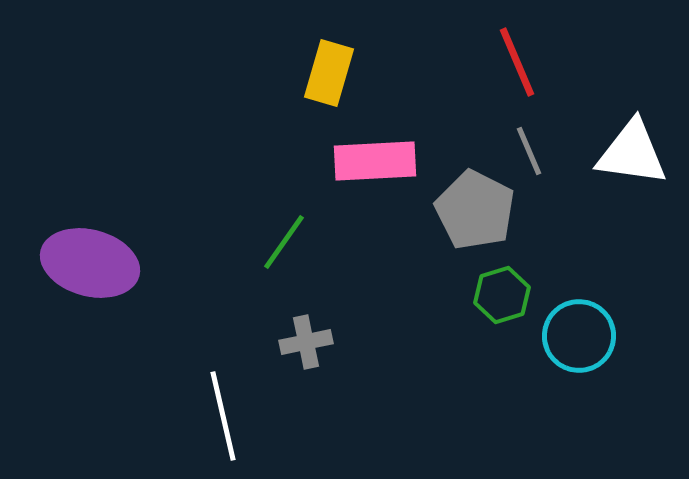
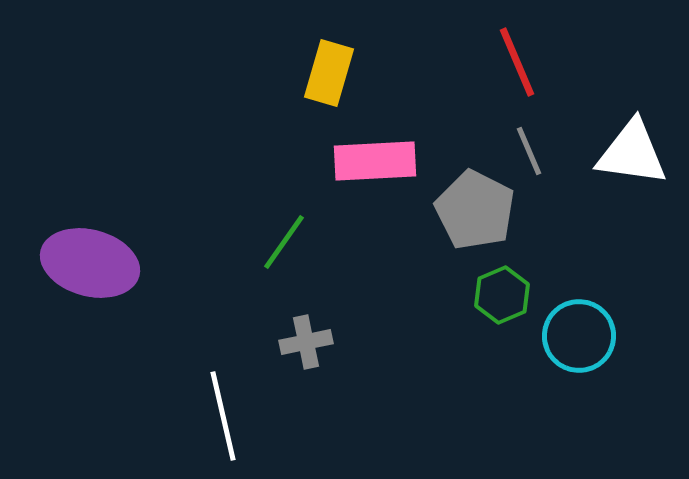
green hexagon: rotated 6 degrees counterclockwise
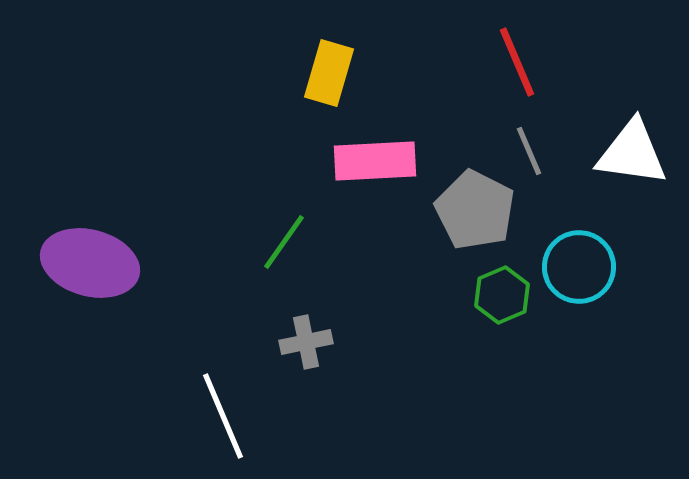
cyan circle: moved 69 px up
white line: rotated 10 degrees counterclockwise
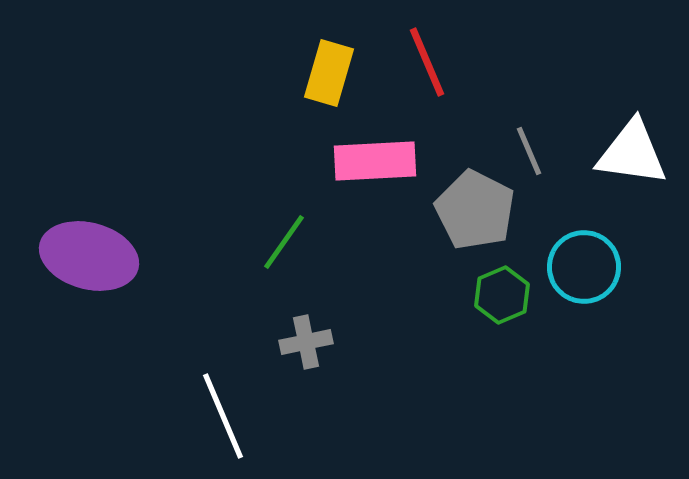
red line: moved 90 px left
purple ellipse: moved 1 px left, 7 px up
cyan circle: moved 5 px right
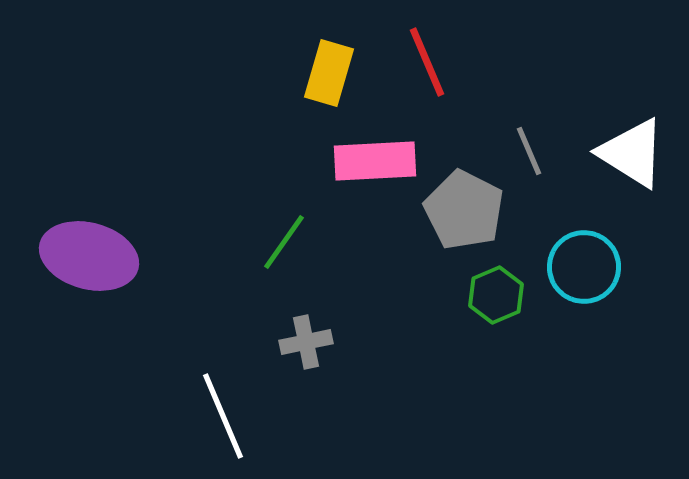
white triangle: rotated 24 degrees clockwise
gray pentagon: moved 11 px left
green hexagon: moved 6 px left
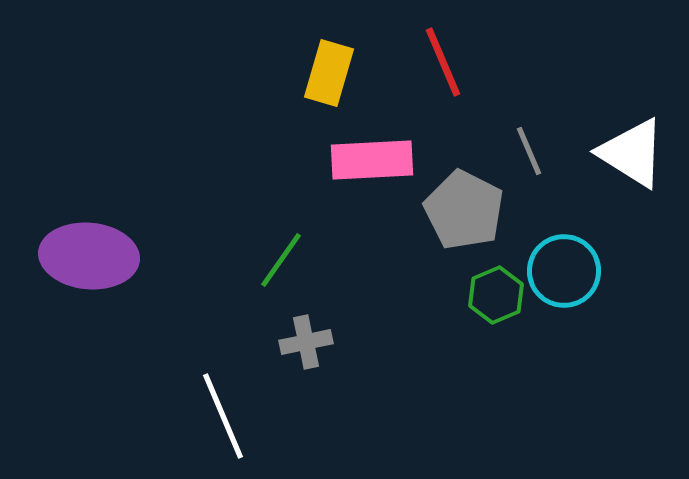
red line: moved 16 px right
pink rectangle: moved 3 px left, 1 px up
green line: moved 3 px left, 18 px down
purple ellipse: rotated 10 degrees counterclockwise
cyan circle: moved 20 px left, 4 px down
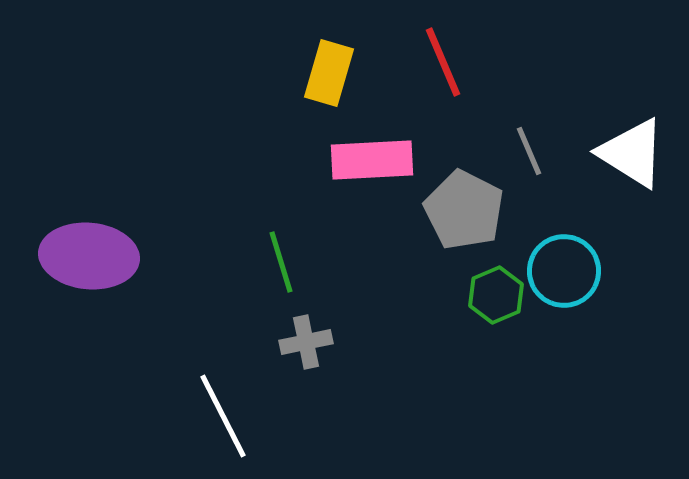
green line: moved 2 px down; rotated 52 degrees counterclockwise
white line: rotated 4 degrees counterclockwise
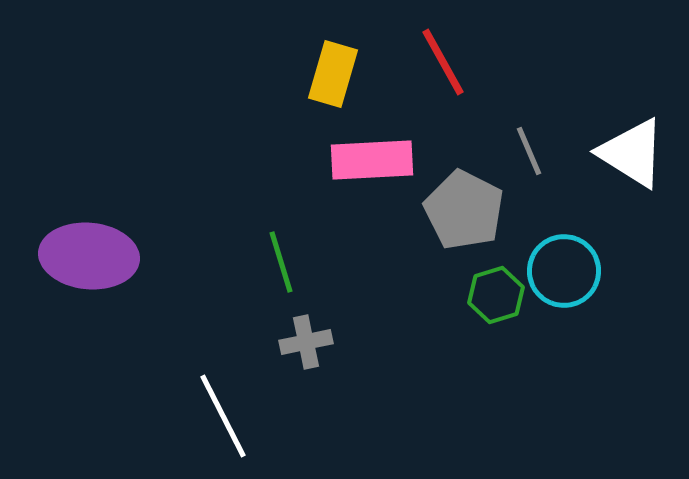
red line: rotated 6 degrees counterclockwise
yellow rectangle: moved 4 px right, 1 px down
green hexagon: rotated 6 degrees clockwise
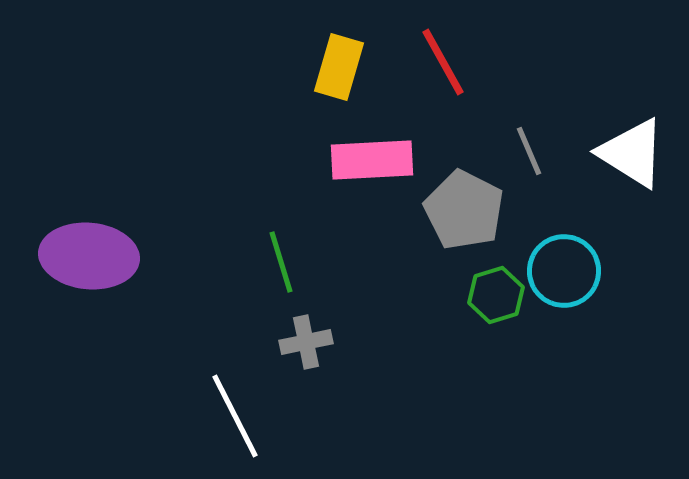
yellow rectangle: moved 6 px right, 7 px up
white line: moved 12 px right
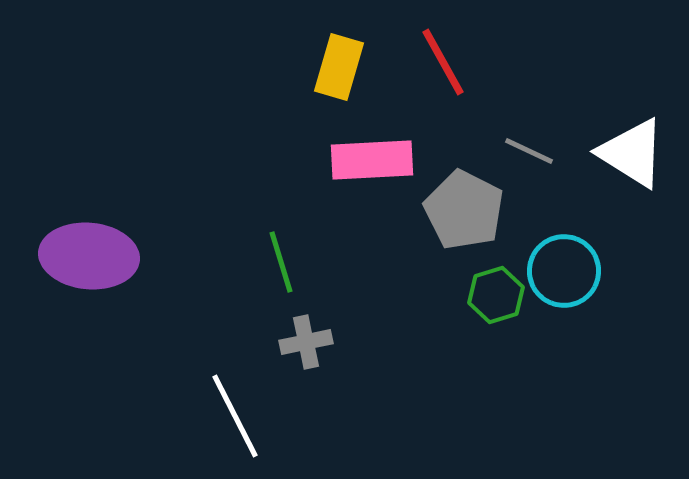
gray line: rotated 42 degrees counterclockwise
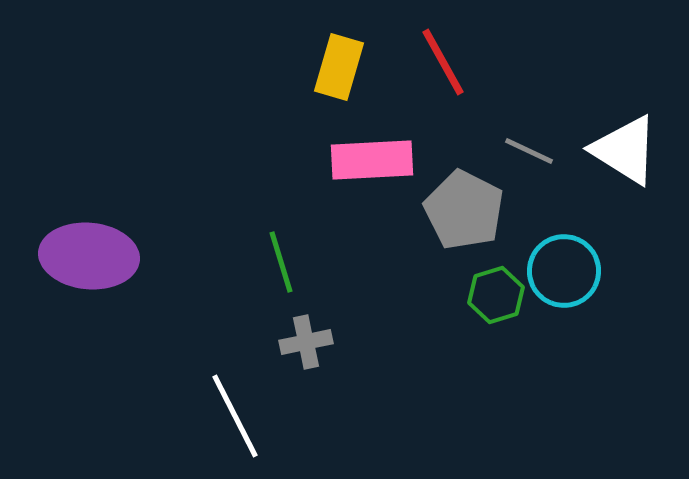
white triangle: moved 7 px left, 3 px up
